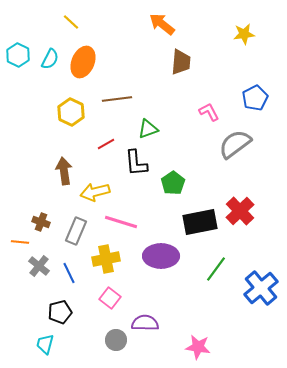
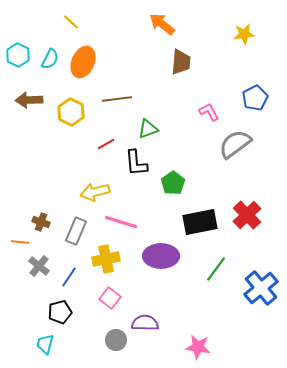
brown arrow: moved 35 px left, 71 px up; rotated 84 degrees counterclockwise
red cross: moved 7 px right, 4 px down
blue line: moved 4 px down; rotated 60 degrees clockwise
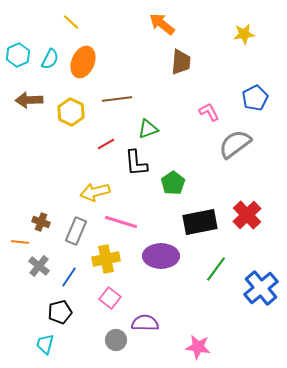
cyan hexagon: rotated 10 degrees clockwise
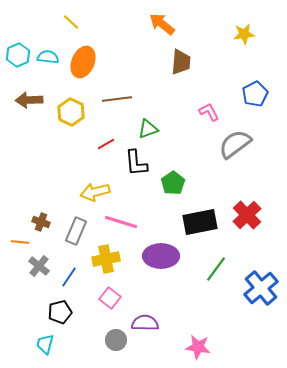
cyan semicircle: moved 2 px left, 2 px up; rotated 110 degrees counterclockwise
blue pentagon: moved 4 px up
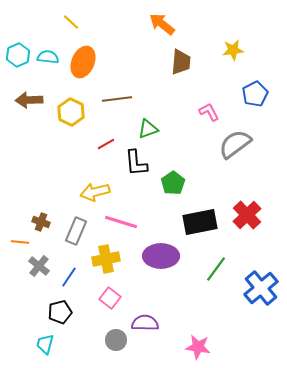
yellow star: moved 11 px left, 16 px down
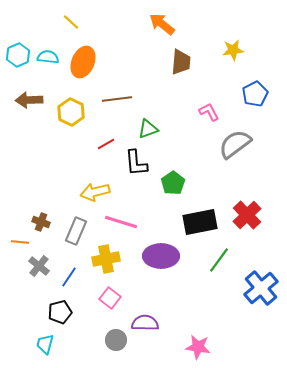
green line: moved 3 px right, 9 px up
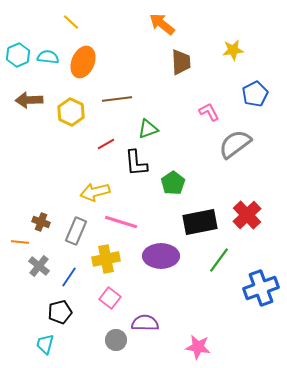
brown trapezoid: rotated 8 degrees counterclockwise
blue cross: rotated 20 degrees clockwise
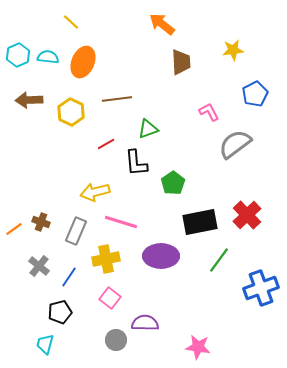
orange line: moved 6 px left, 13 px up; rotated 42 degrees counterclockwise
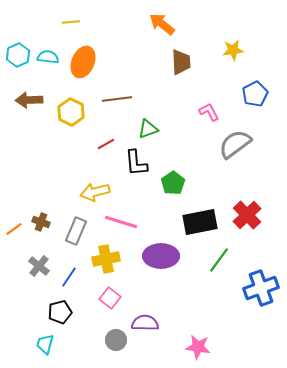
yellow line: rotated 48 degrees counterclockwise
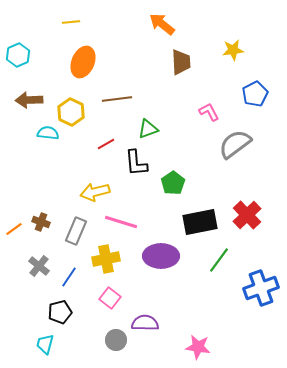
cyan semicircle: moved 76 px down
